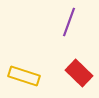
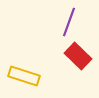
red rectangle: moved 1 px left, 17 px up
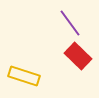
purple line: moved 1 px right, 1 px down; rotated 56 degrees counterclockwise
